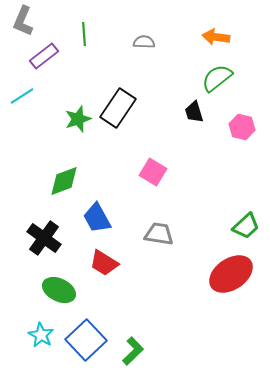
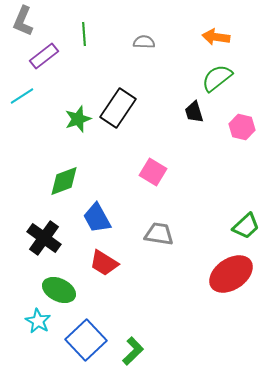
cyan star: moved 3 px left, 14 px up
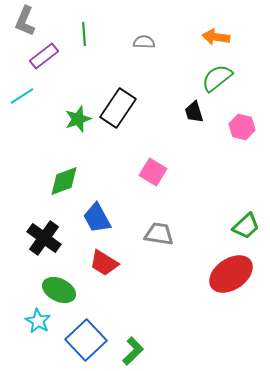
gray L-shape: moved 2 px right
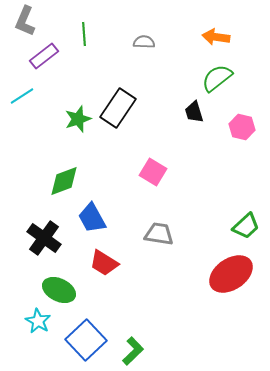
blue trapezoid: moved 5 px left
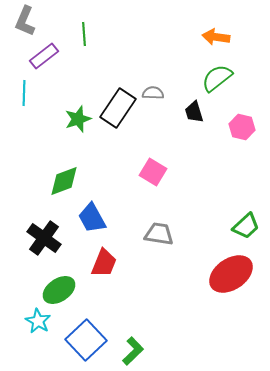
gray semicircle: moved 9 px right, 51 px down
cyan line: moved 2 px right, 3 px up; rotated 55 degrees counterclockwise
red trapezoid: rotated 100 degrees counterclockwise
green ellipse: rotated 60 degrees counterclockwise
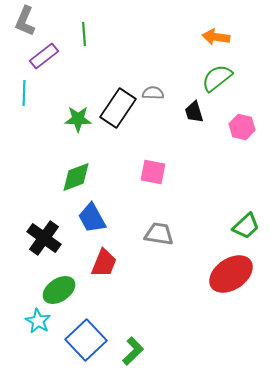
green star: rotated 20 degrees clockwise
pink square: rotated 20 degrees counterclockwise
green diamond: moved 12 px right, 4 px up
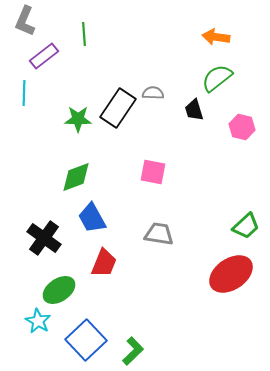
black trapezoid: moved 2 px up
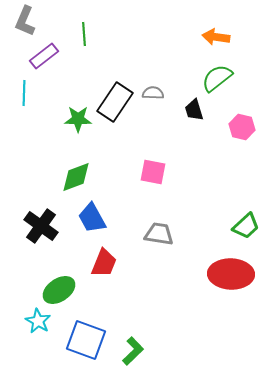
black rectangle: moved 3 px left, 6 px up
black cross: moved 3 px left, 12 px up
red ellipse: rotated 36 degrees clockwise
blue square: rotated 27 degrees counterclockwise
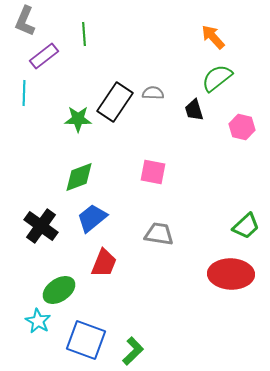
orange arrow: moved 3 px left; rotated 40 degrees clockwise
green diamond: moved 3 px right
blue trapezoid: rotated 80 degrees clockwise
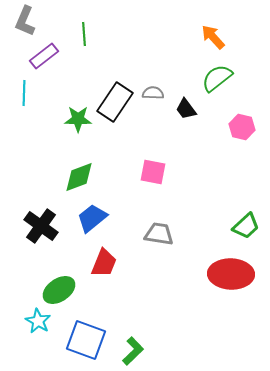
black trapezoid: moved 8 px left, 1 px up; rotated 20 degrees counterclockwise
